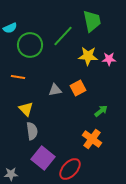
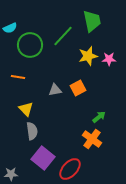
yellow star: rotated 18 degrees counterclockwise
green arrow: moved 2 px left, 6 px down
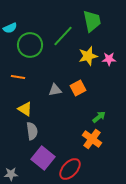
yellow triangle: moved 1 px left; rotated 14 degrees counterclockwise
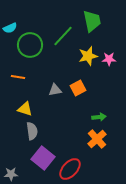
yellow triangle: rotated 14 degrees counterclockwise
green arrow: rotated 32 degrees clockwise
orange cross: moved 5 px right; rotated 12 degrees clockwise
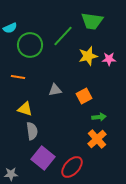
green trapezoid: rotated 110 degrees clockwise
orange square: moved 6 px right, 8 px down
red ellipse: moved 2 px right, 2 px up
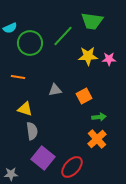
green circle: moved 2 px up
yellow star: rotated 12 degrees clockwise
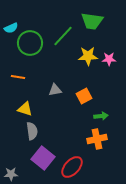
cyan semicircle: moved 1 px right
green arrow: moved 2 px right, 1 px up
orange cross: rotated 30 degrees clockwise
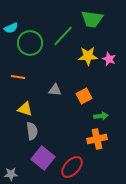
green trapezoid: moved 2 px up
pink star: rotated 24 degrees clockwise
gray triangle: rotated 16 degrees clockwise
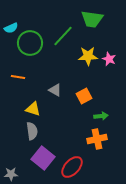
gray triangle: rotated 24 degrees clockwise
yellow triangle: moved 8 px right
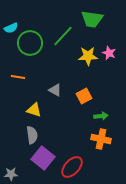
pink star: moved 6 px up
yellow triangle: moved 1 px right, 1 px down
gray semicircle: moved 4 px down
orange cross: moved 4 px right; rotated 24 degrees clockwise
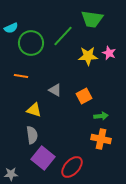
green circle: moved 1 px right
orange line: moved 3 px right, 1 px up
